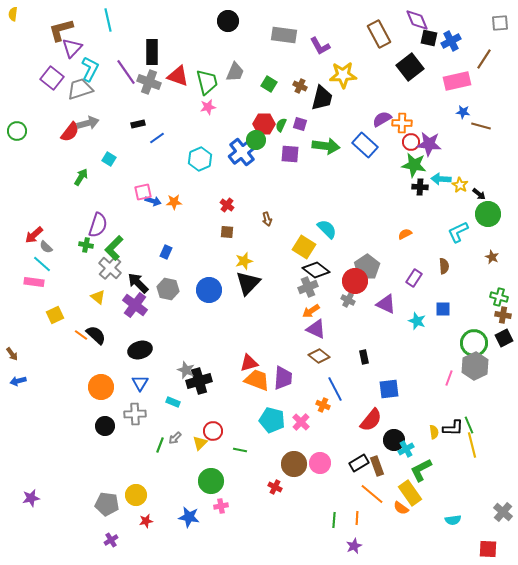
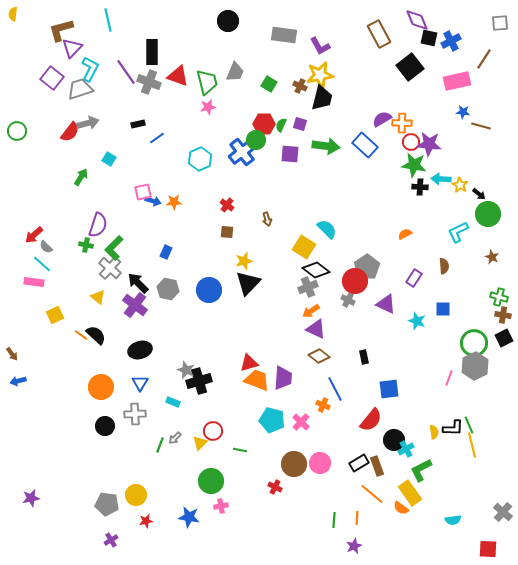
yellow star at (343, 75): moved 23 px left; rotated 8 degrees counterclockwise
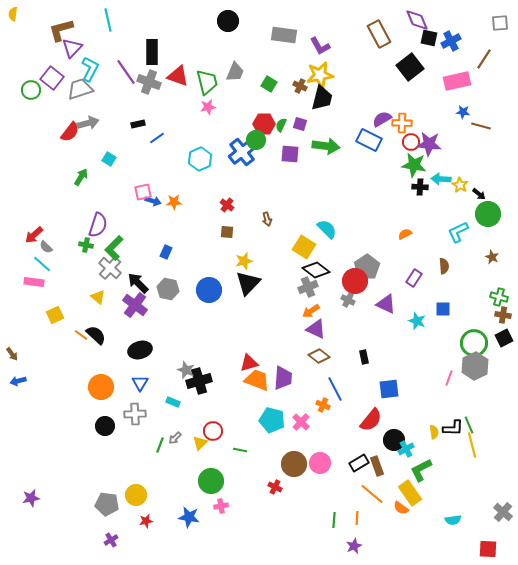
green circle at (17, 131): moved 14 px right, 41 px up
blue rectangle at (365, 145): moved 4 px right, 5 px up; rotated 15 degrees counterclockwise
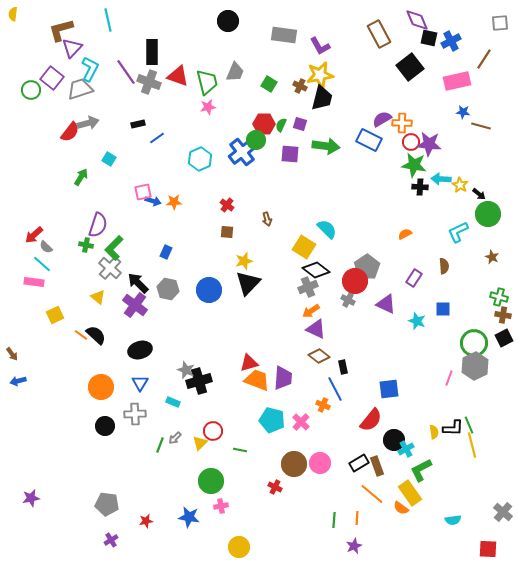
black rectangle at (364, 357): moved 21 px left, 10 px down
yellow circle at (136, 495): moved 103 px right, 52 px down
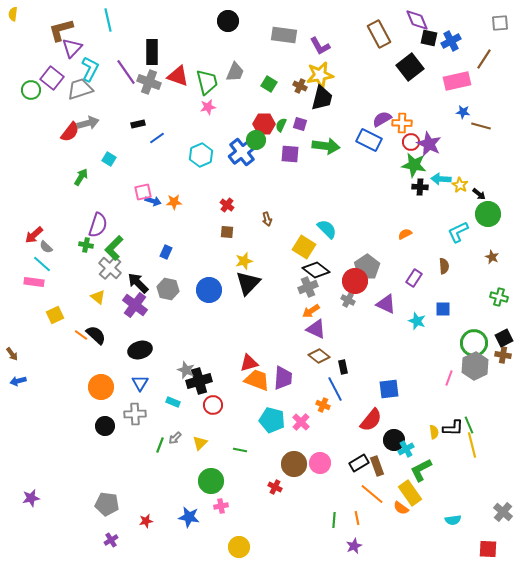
purple star at (429, 144): rotated 20 degrees clockwise
cyan hexagon at (200, 159): moved 1 px right, 4 px up
brown cross at (503, 315): moved 40 px down
red circle at (213, 431): moved 26 px up
orange line at (357, 518): rotated 16 degrees counterclockwise
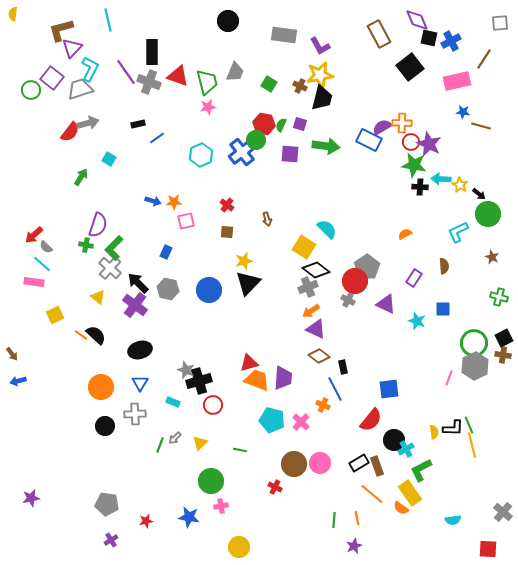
purple semicircle at (382, 119): moved 8 px down
red hexagon at (264, 124): rotated 10 degrees clockwise
pink square at (143, 192): moved 43 px right, 29 px down
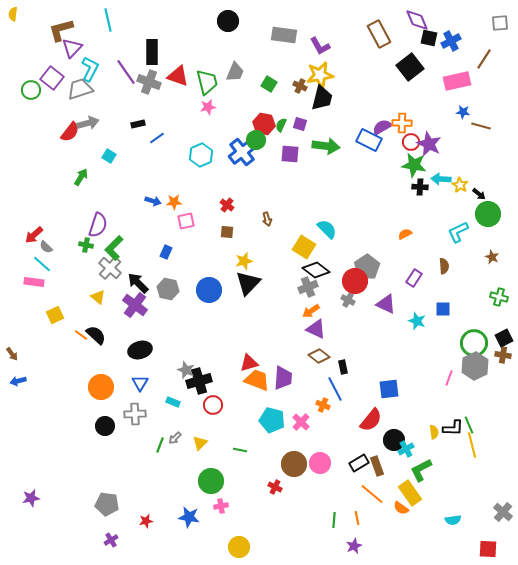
cyan square at (109, 159): moved 3 px up
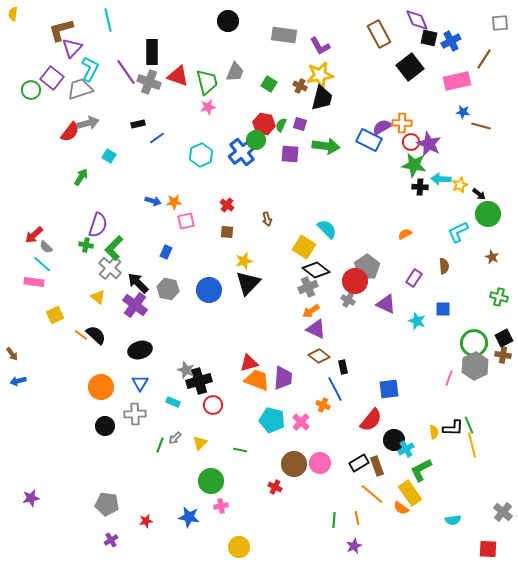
yellow star at (460, 185): rotated 21 degrees clockwise
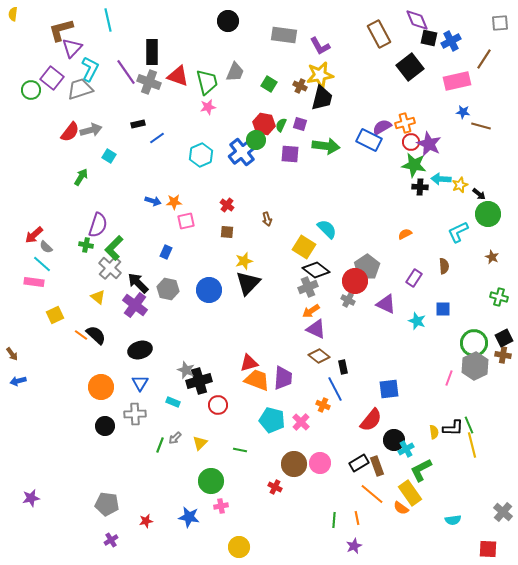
gray arrow at (88, 123): moved 3 px right, 7 px down
orange cross at (402, 123): moved 3 px right; rotated 18 degrees counterclockwise
red circle at (213, 405): moved 5 px right
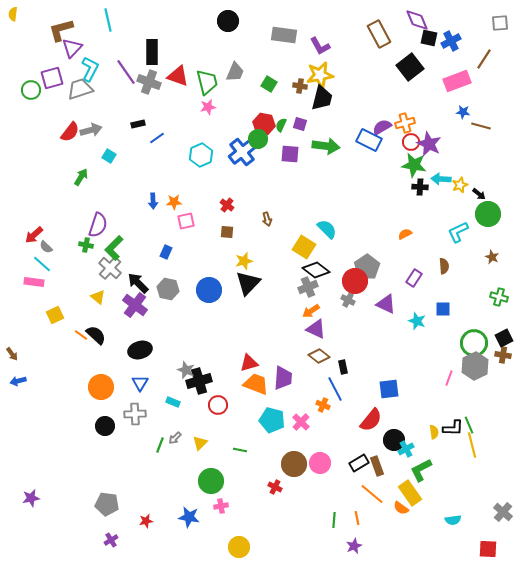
purple square at (52, 78): rotated 35 degrees clockwise
pink rectangle at (457, 81): rotated 8 degrees counterclockwise
brown cross at (300, 86): rotated 16 degrees counterclockwise
green circle at (256, 140): moved 2 px right, 1 px up
blue arrow at (153, 201): rotated 70 degrees clockwise
orange trapezoid at (257, 380): moved 1 px left, 4 px down
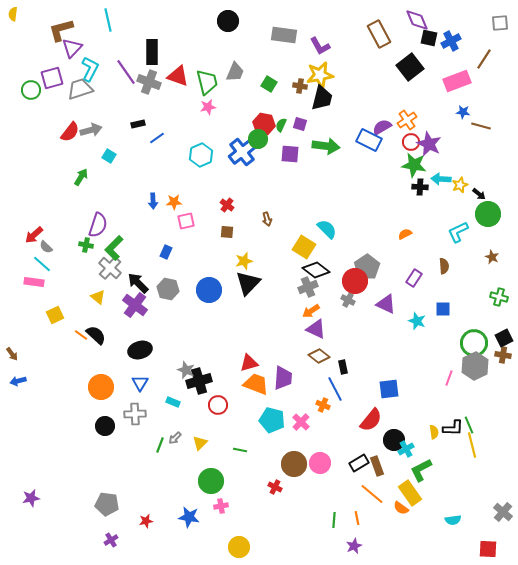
orange cross at (405, 123): moved 2 px right, 3 px up; rotated 18 degrees counterclockwise
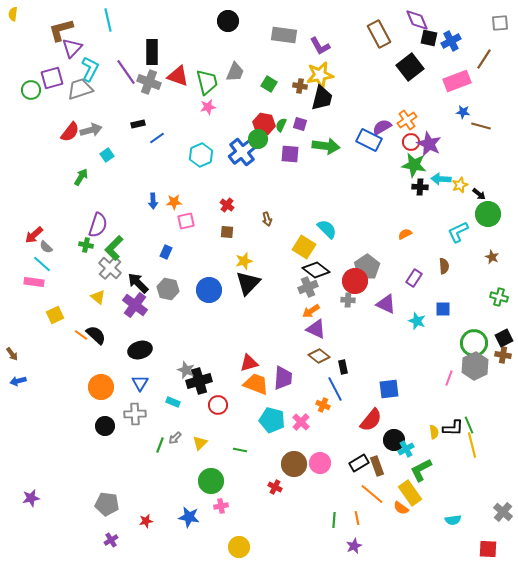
cyan square at (109, 156): moved 2 px left, 1 px up; rotated 24 degrees clockwise
gray cross at (348, 300): rotated 24 degrees counterclockwise
